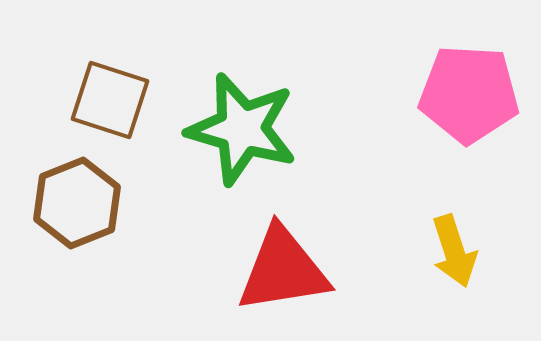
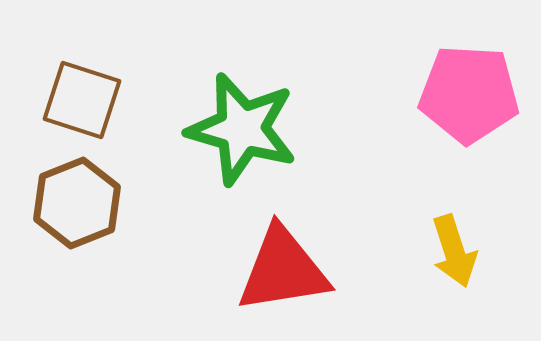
brown square: moved 28 px left
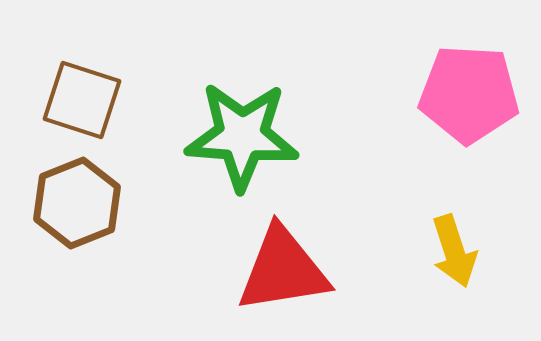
green star: moved 7 px down; rotated 12 degrees counterclockwise
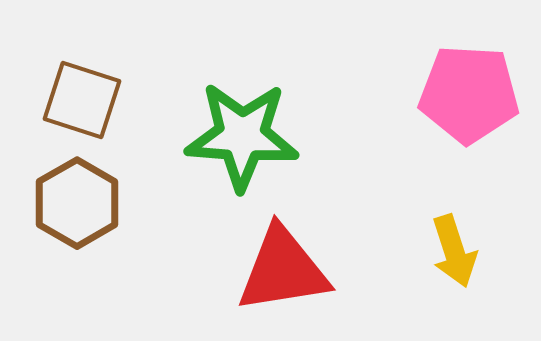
brown hexagon: rotated 8 degrees counterclockwise
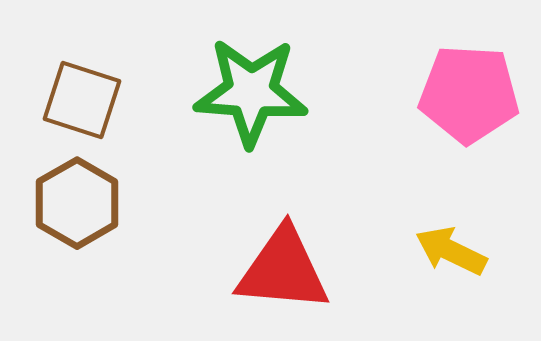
green star: moved 9 px right, 44 px up
yellow arrow: moved 3 px left; rotated 134 degrees clockwise
red triangle: rotated 14 degrees clockwise
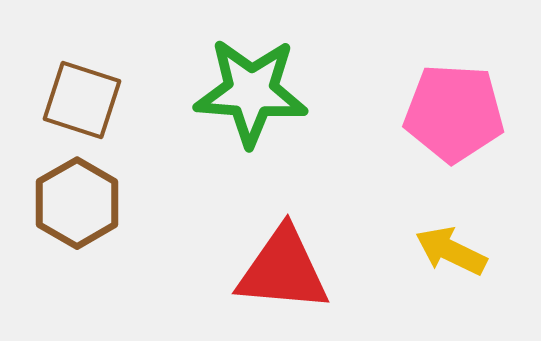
pink pentagon: moved 15 px left, 19 px down
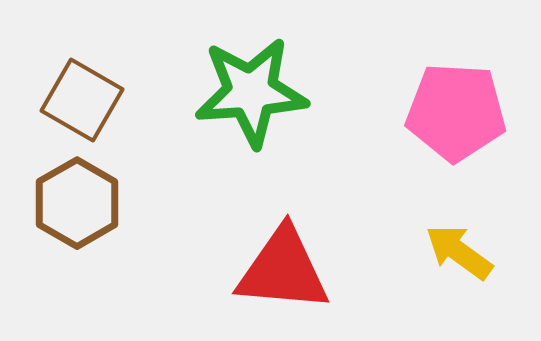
green star: rotated 8 degrees counterclockwise
brown square: rotated 12 degrees clockwise
pink pentagon: moved 2 px right, 1 px up
yellow arrow: moved 8 px right, 1 px down; rotated 10 degrees clockwise
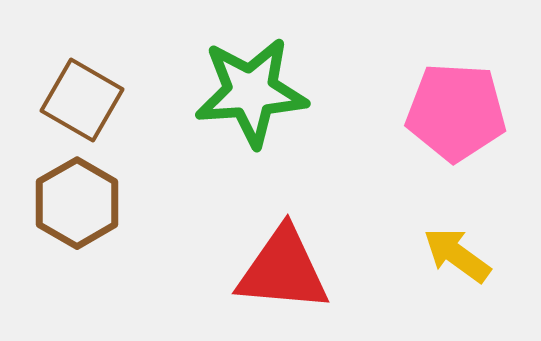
yellow arrow: moved 2 px left, 3 px down
